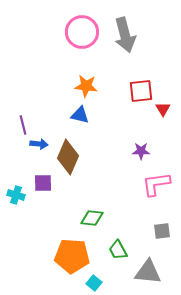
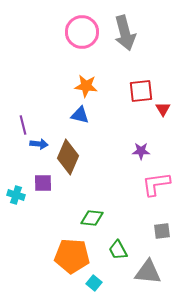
gray arrow: moved 2 px up
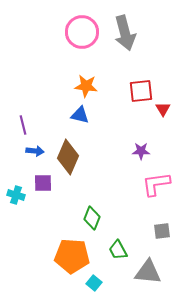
blue arrow: moved 4 px left, 7 px down
green diamond: rotated 75 degrees counterclockwise
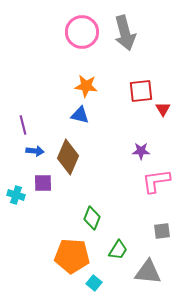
pink L-shape: moved 3 px up
green trapezoid: rotated 120 degrees counterclockwise
